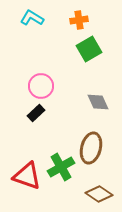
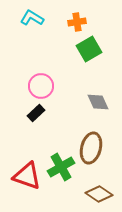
orange cross: moved 2 px left, 2 px down
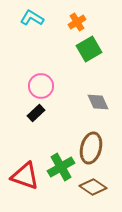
orange cross: rotated 24 degrees counterclockwise
red triangle: moved 2 px left
brown diamond: moved 6 px left, 7 px up
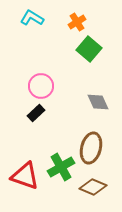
green square: rotated 20 degrees counterclockwise
brown diamond: rotated 12 degrees counterclockwise
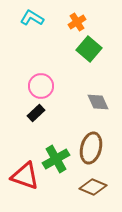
green cross: moved 5 px left, 8 px up
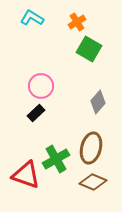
green square: rotated 10 degrees counterclockwise
gray diamond: rotated 65 degrees clockwise
red triangle: moved 1 px right, 1 px up
brown diamond: moved 5 px up
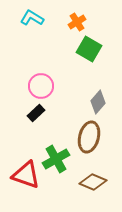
brown ellipse: moved 2 px left, 11 px up
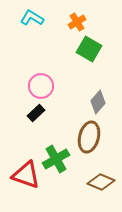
brown diamond: moved 8 px right
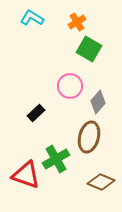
pink circle: moved 29 px right
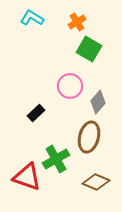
red triangle: moved 1 px right, 2 px down
brown diamond: moved 5 px left
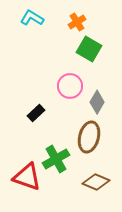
gray diamond: moved 1 px left; rotated 10 degrees counterclockwise
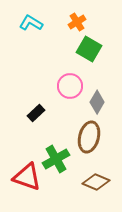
cyan L-shape: moved 1 px left, 5 px down
